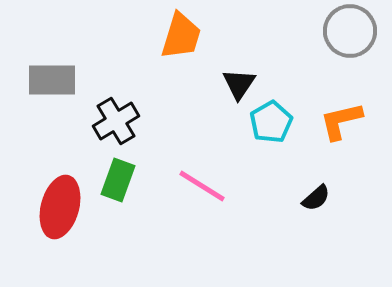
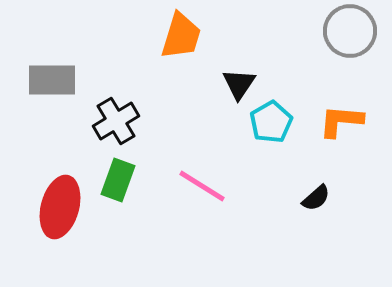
orange L-shape: rotated 18 degrees clockwise
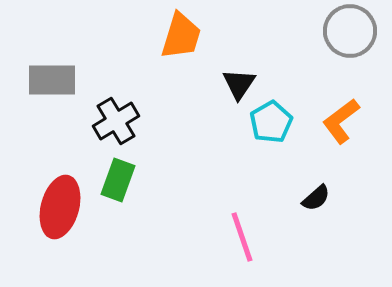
orange L-shape: rotated 42 degrees counterclockwise
pink line: moved 40 px right, 51 px down; rotated 39 degrees clockwise
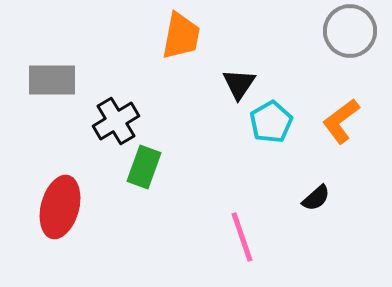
orange trapezoid: rotated 6 degrees counterclockwise
green rectangle: moved 26 px right, 13 px up
